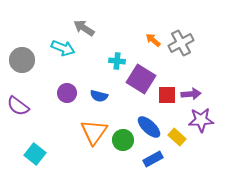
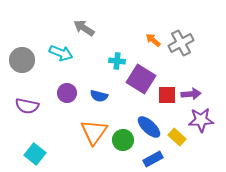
cyan arrow: moved 2 px left, 5 px down
purple semicircle: moved 9 px right; rotated 25 degrees counterclockwise
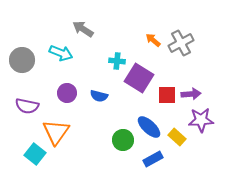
gray arrow: moved 1 px left, 1 px down
purple square: moved 2 px left, 1 px up
orange triangle: moved 38 px left
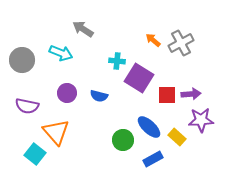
orange triangle: rotated 16 degrees counterclockwise
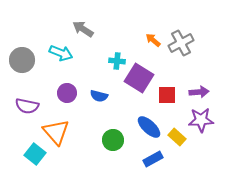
purple arrow: moved 8 px right, 2 px up
green circle: moved 10 px left
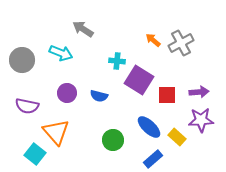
purple square: moved 2 px down
blue rectangle: rotated 12 degrees counterclockwise
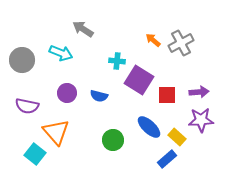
blue rectangle: moved 14 px right
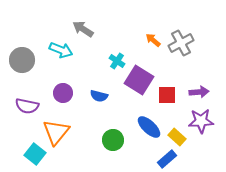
cyan arrow: moved 3 px up
cyan cross: rotated 28 degrees clockwise
purple circle: moved 4 px left
purple star: moved 1 px down
orange triangle: rotated 20 degrees clockwise
